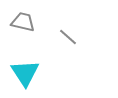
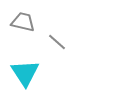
gray line: moved 11 px left, 5 px down
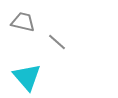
cyan triangle: moved 2 px right, 4 px down; rotated 8 degrees counterclockwise
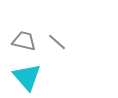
gray trapezoid: moved 1 px right, 19 px down
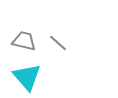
gray line: moved 1 px right, 1 px down
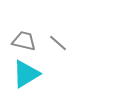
cyan triangle: moved 1 px left, 3 px up; rotated 40 degrees clockwise
